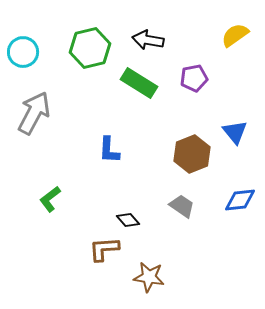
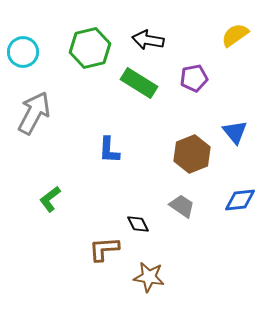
black diamond: moved 10 px right, 4 px down; rotated 15 degrees clockwise
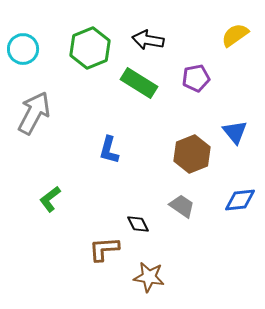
green hexagon: rotated 9 degrees counterclockwise
cyan circle: moved 3 px up
purple pentagon: moved 2 px right
blue L-shape: rotated 12 degrees clockwise
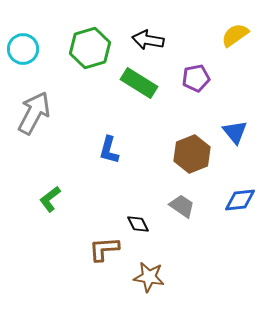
green hexagon: rotated 6 degrees clockwise
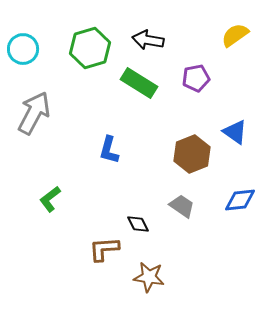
blue triangle: rotated 16 degrees counterclockwise
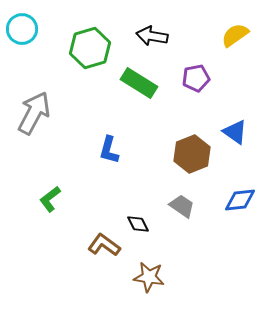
black arrow: moved 4 px right, 4 px up
cyan circle: moved 1 px left, 20 px up
brown L-shape: moved 4 px up; rotated 40 degrees clockwise
